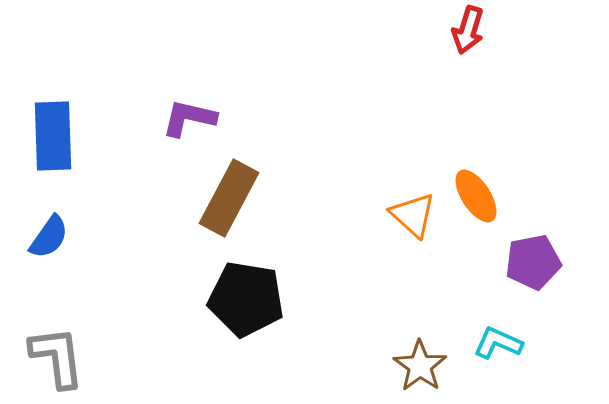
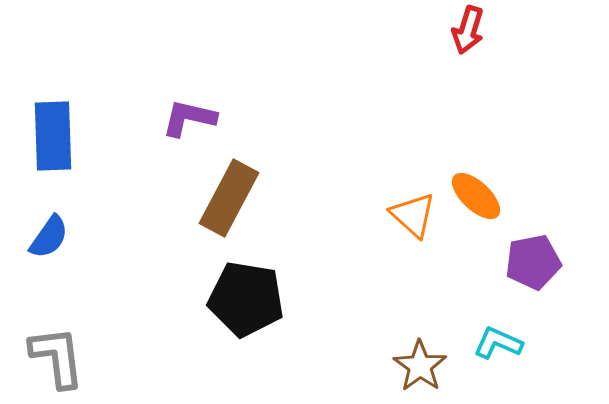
orange ellipse: rotated 14 degrees counterclockwise
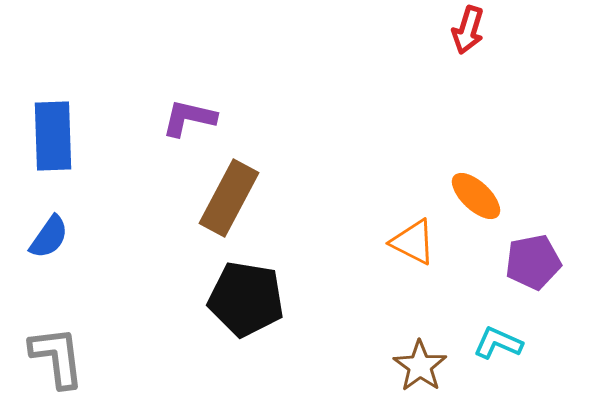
orange triangle: moved 27 px down; rotated 15 degrees counterclockwise
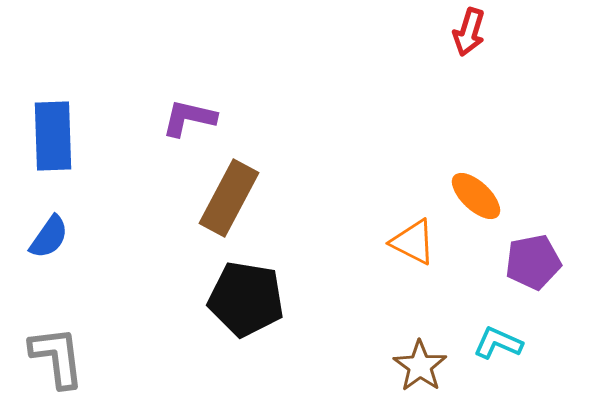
red arrow: moved 1 px right, 2 px down
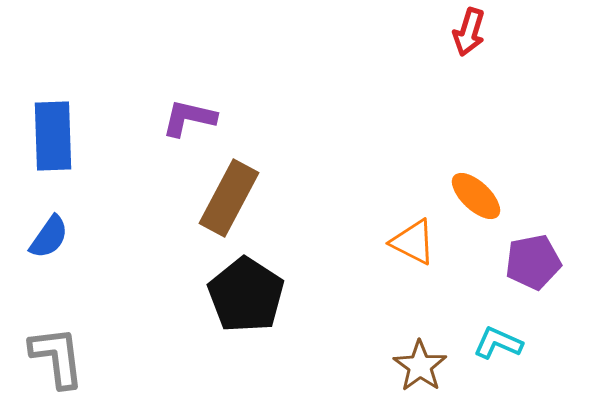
black pentagon: moved 4 px up; rotated 24 degrees clockwise
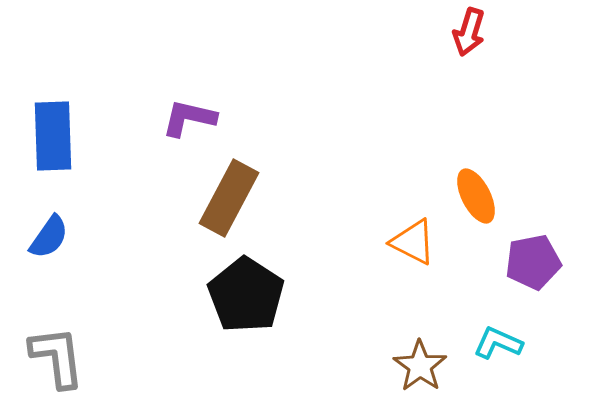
orange ellipse: rotated 20 degrees clockwise
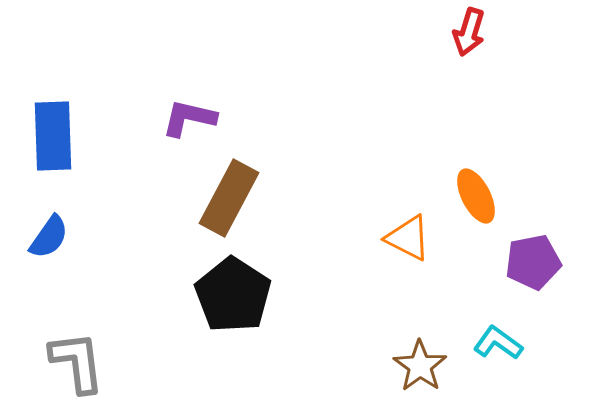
orange triangle: moved 5 px left, 4 px up
black pentagon: moved 13 px left
cyan L-shape: rotated 12 degrees clockwise
gray L-shape: moved 20 px right, 5 px down
